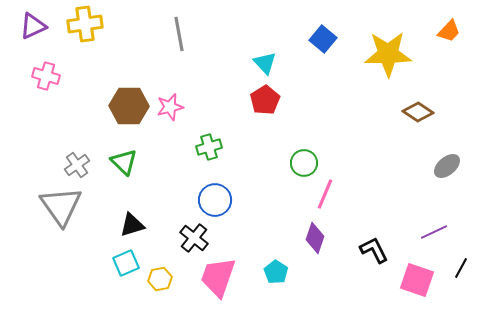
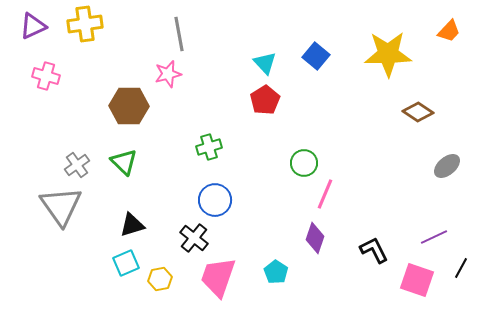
blue square: moved 7 px left, 17 px down
pink star: moved 2 px left, 33 px up
purple line: moved 5 px down
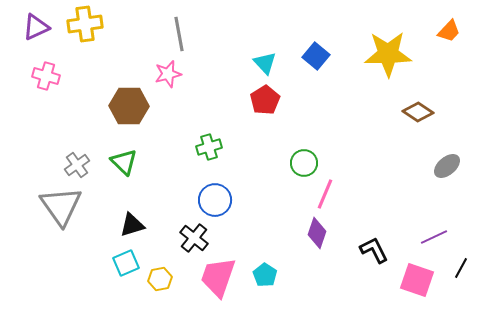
purple triangle: moved 3 px right, 1 px down
purple diamond: moved 2 px right, 5 px up
cyan pentagon: moved 11 px left, 3 px down
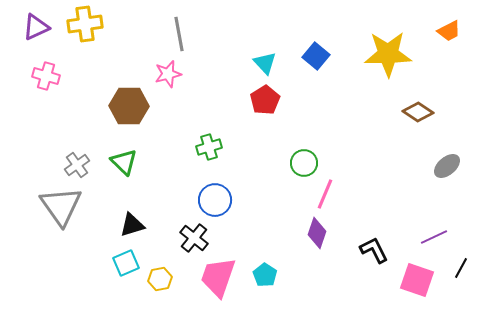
orange trapezoid: rotated 20 degrees clockwise
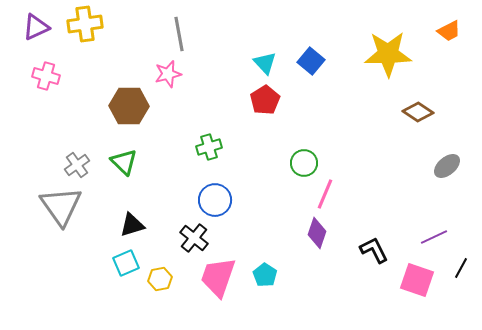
blue square: moved 5 px left, 5 px down
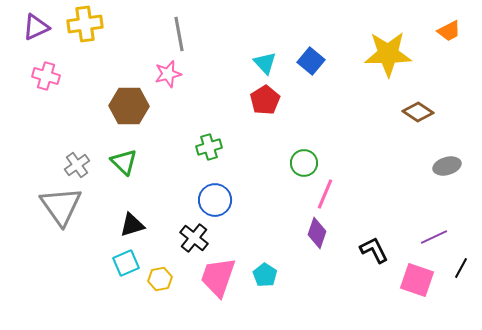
gray ellipse: rotated 24 degrees clockwise
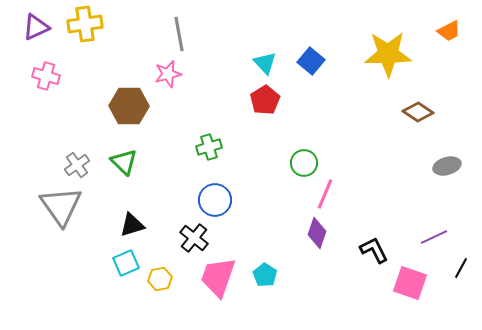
pink square: moved 7 px left, 3 px down
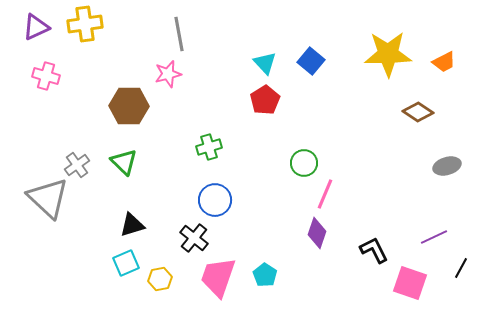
orange trapezoid: moved 5 px left, 31 px down
gray triangle: moved 13 px left, 8 px up; rotated 12 degrees counterclockwise
